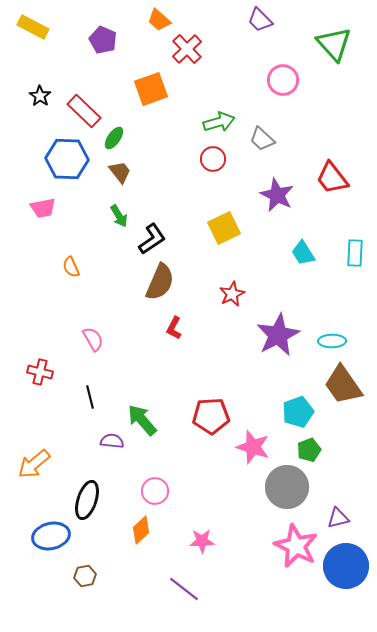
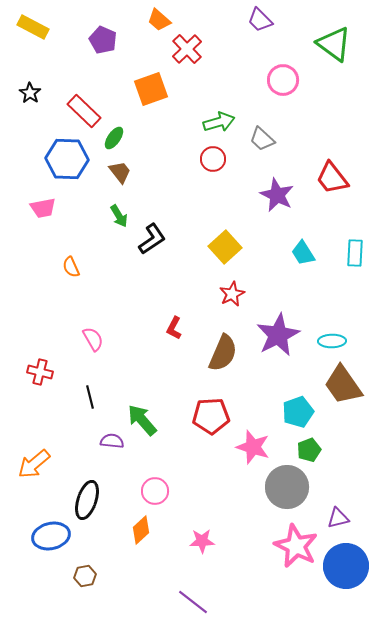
green triangle at (334, 44): rotated 12 degrees counterclockwise
black star at (40, 96): moved 10 px left, 3 px up
yellow square at (224, 228): moved 1 px right, 19 px down; rotated 16 degrees counterclockwise
brown semicircle at (160, 282): moved 63 px right, 71 px down
purple line at (184, 589): moved 9 px right, 13 px down
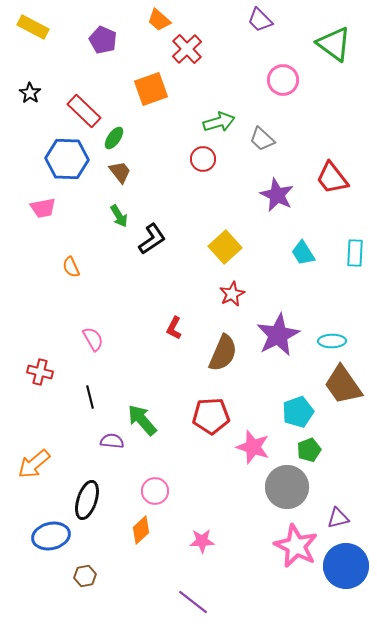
red circle at (213, 159): moved 10 px left
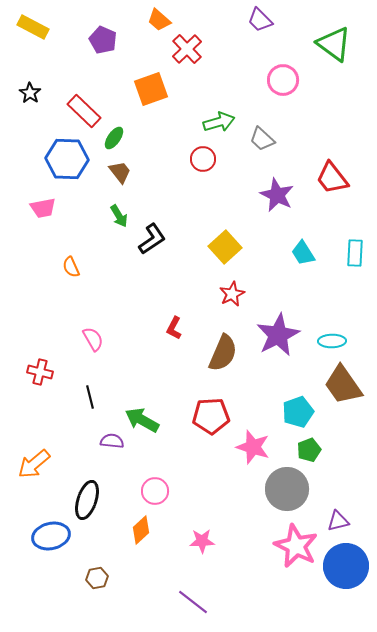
green arrow at (142, 420): rotated 20 degrees counterclockwise
gray circle at (287, 487): moved 2 px down
purple triangle at (338, 518): moved 3 px down
brown hexagon at (85, 576): moved 12 px right, 2 px down
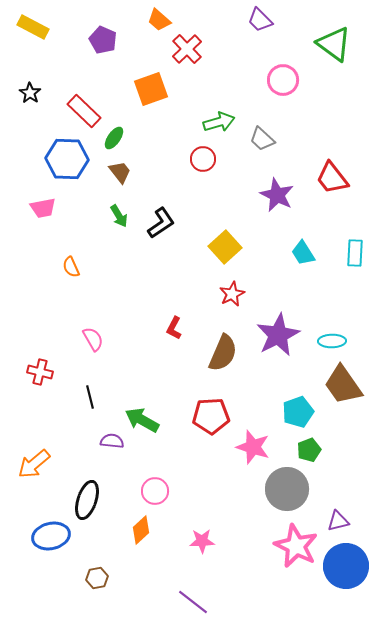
black L-shape at (152, 239): moved 9 px right, 16 px up
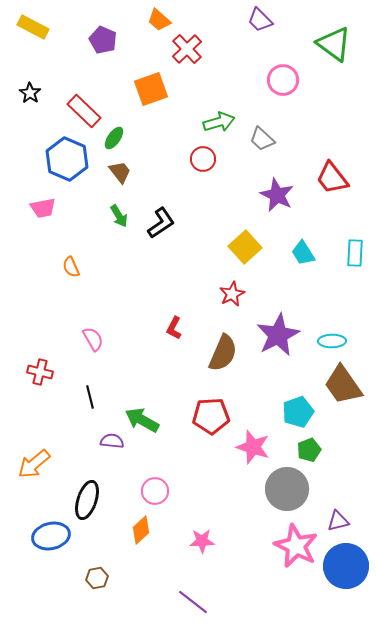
blue hexagon at (67, 159): rotated 21 degrees clockwise
yellow square at (225, 247): moved 20 px right
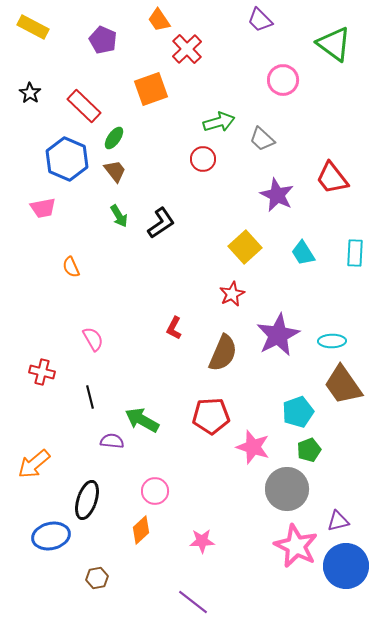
orange trapezoid at (159, 20): rotated 15 degrees clockwise
red rectangle at (84, 111): moved 5 px up
brown trapezoid at (120, 172): moved 5 px left, 1 px up
red cross at (40, 372): moved 2 px right
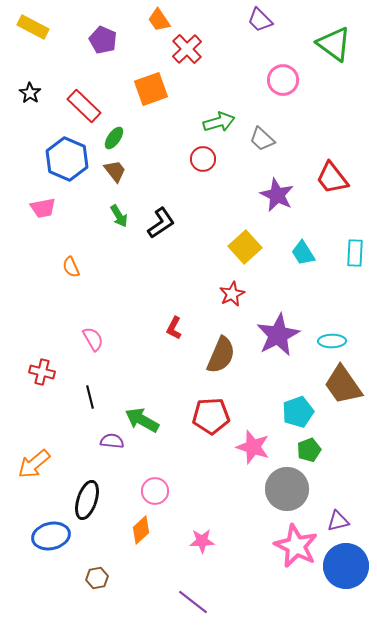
brown semicircle at (223, 353): moved 2 px left, 2 px down
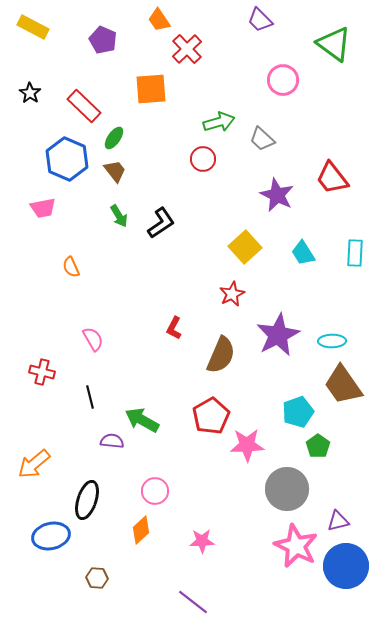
orange square at (151, 89): rotated 16 degrees clockwise
red pentagon at (211, 416): rotated 27 degrees counterclockwise
pink star at (253, 447): moved 6 px left, 2 px up; rotated 20 degrees counterclockwise
green pentagon at (309, 450): moved 9 px right, 4 px up; rotated 15 degrees counterclockwise
brown hexagon at (97, 578): rotated 15 degrees clockwise
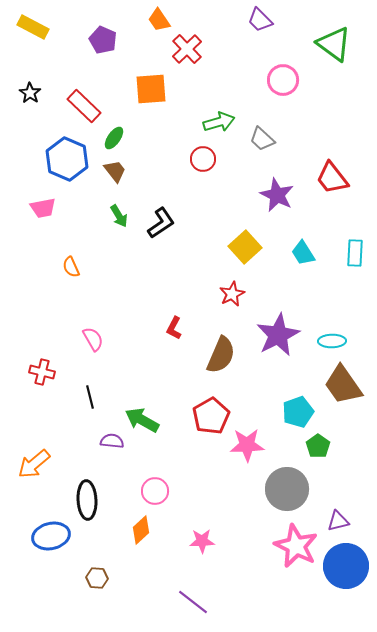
black ellipse at (87, 500): rotated 21 degrees counterclockwise
